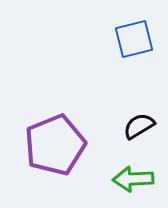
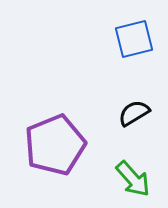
black semicircle: moved 5 px left, 13 px up
green arrow: rotated 129 degrees counterclockwise
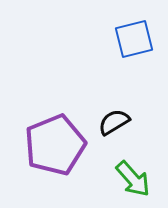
black semicircle: moved 20 px left, 9 px down
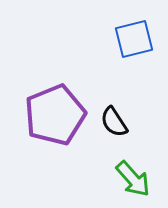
black semicircle: rotated 92 degrees counterclockwise
purple pentagon: moved 30 px up
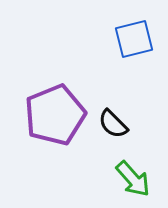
black semicircle: moved 1 px left, 2 px down; rotated 12 degrees counterclockwise
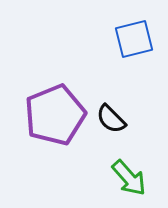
black semicircle: moved 2 px left, 5 px up
green arrow: moved 4 px left, 1 px up
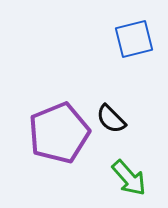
purple pentagon: moved 4 px right, 18 px down
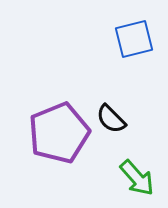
green arrow: moved 8 px right
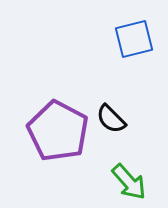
purple pentagon: moved 1 px left, 2 px up; rotated 22 degrees counterclockwise
green arrow: moved 8 px left, 4 px down
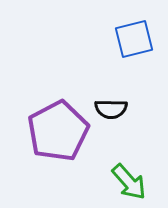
black semicircle: moved 10 px up; rotated 44 degrees counterclockwise
purple pentagon: rotated 16 degrees clockwise
